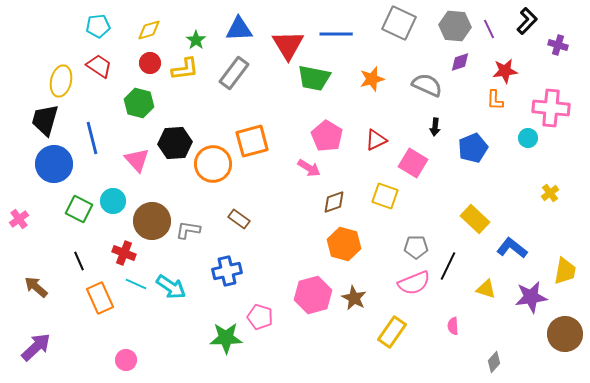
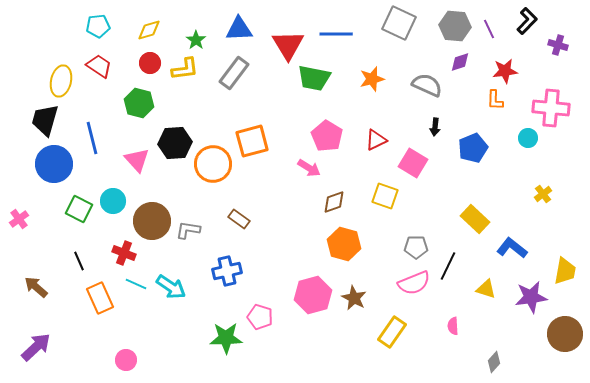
yellow cross at (550, 193): moved 7 px left, 1 px down
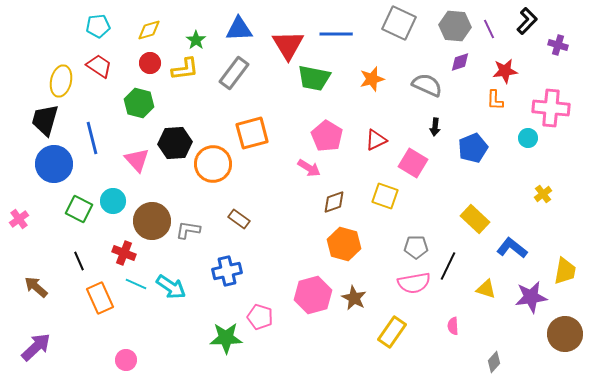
orange square at (252, 141): moved 8 px up
pink semicircle at (414, 283): rotated 12 degrees clockwise
